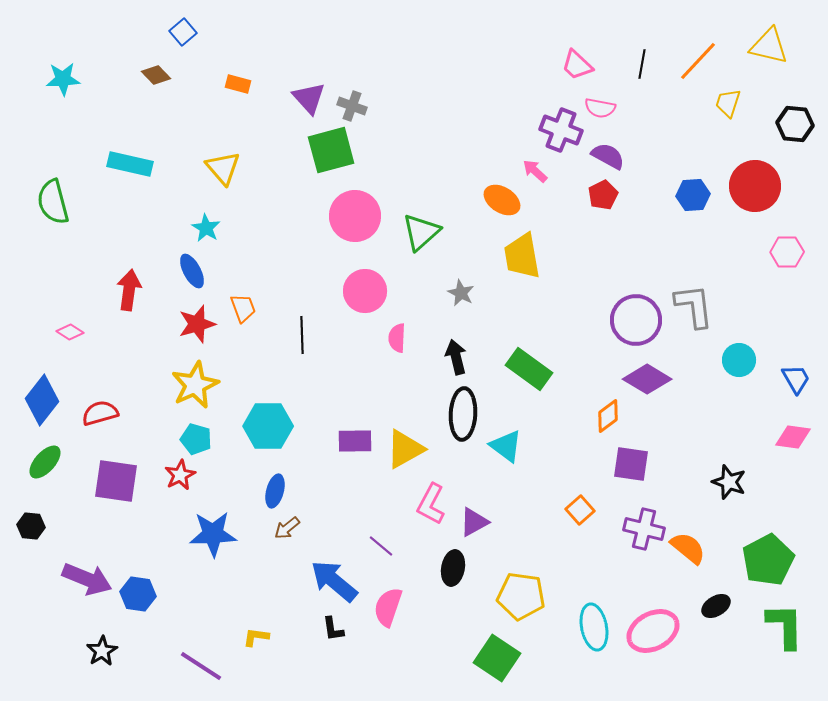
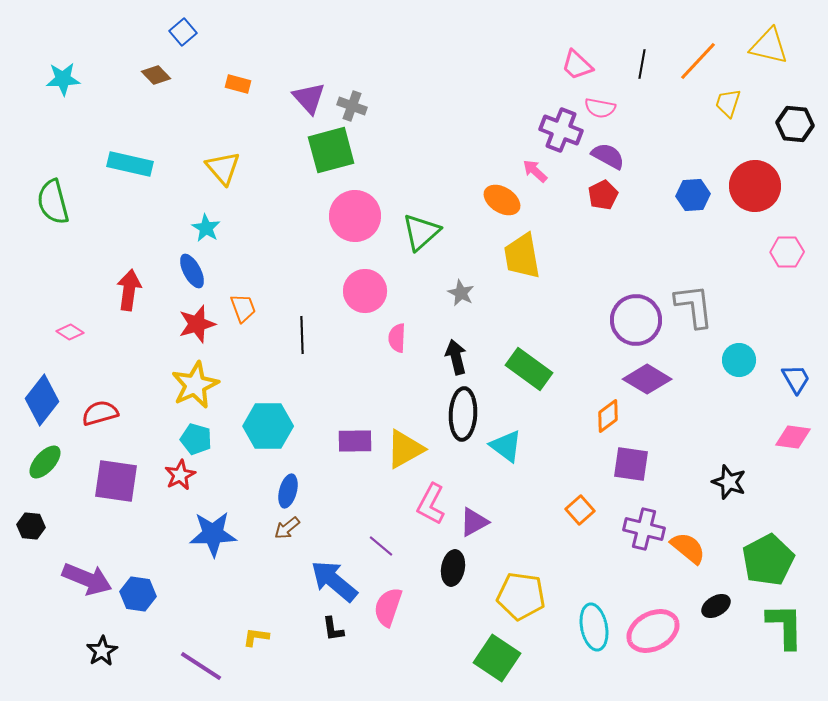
blue ellipse at (275, 491): moved 13 px right
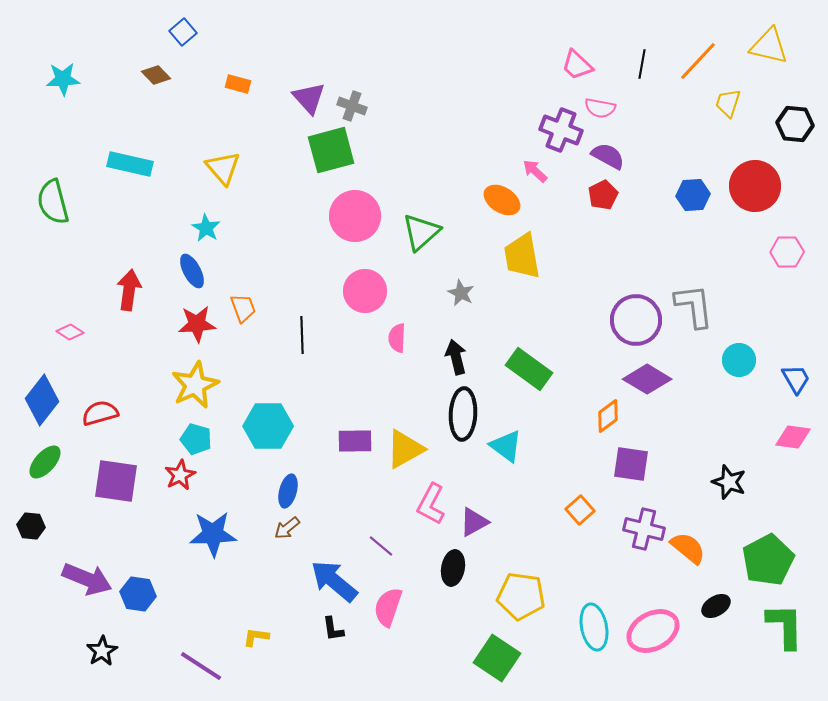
red star at (197, 324): rotated 12 degrees clockwise
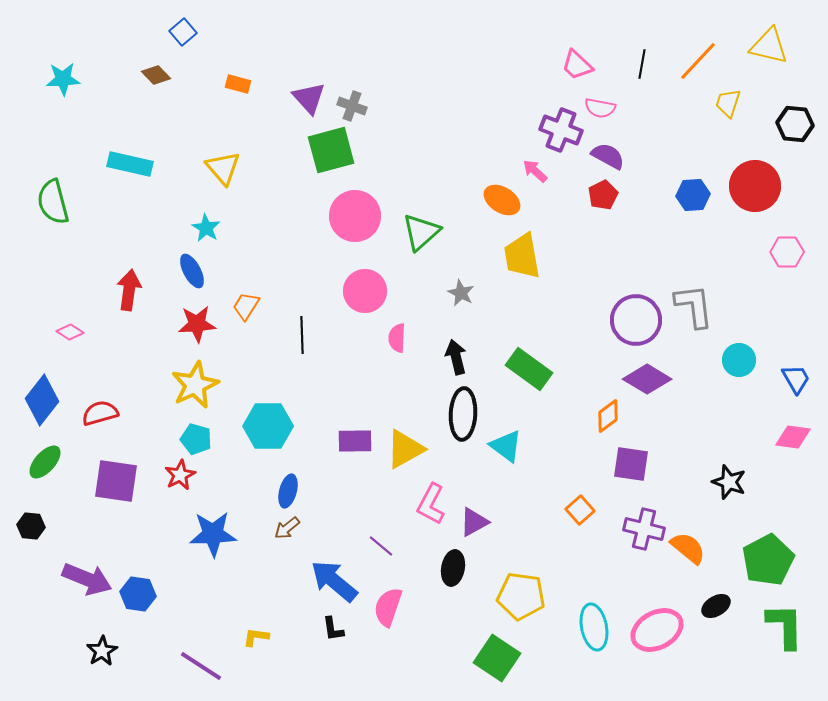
orange trapezoid at (243, 308): moved 3 px right, 2 px up; rotated 128 degrees counterclockwise
pink ellipse at (653, 631): moved 4 px right, 1 px up
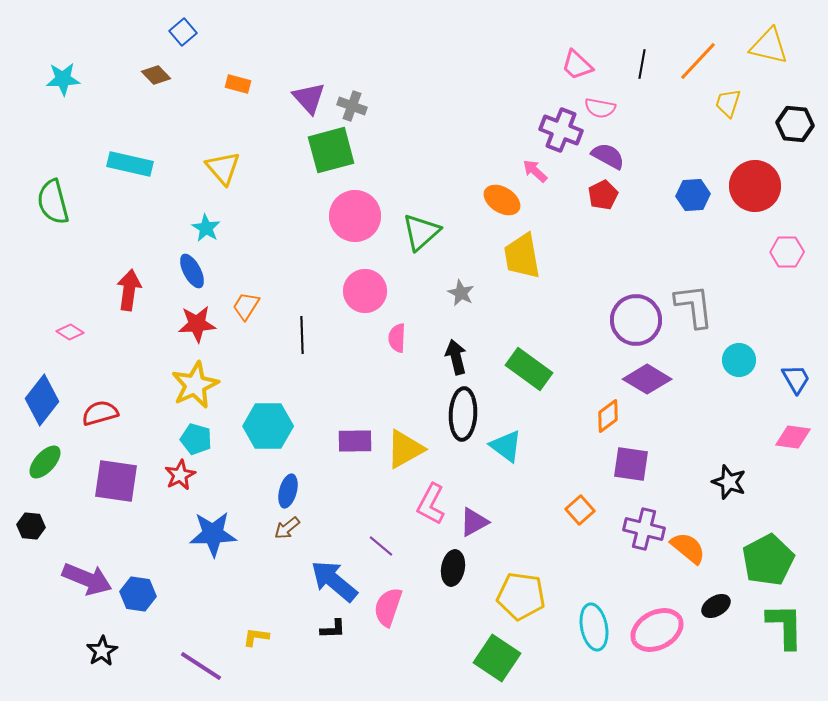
black L-shape at (333, 629): rotated 84 degrees counterclockwise
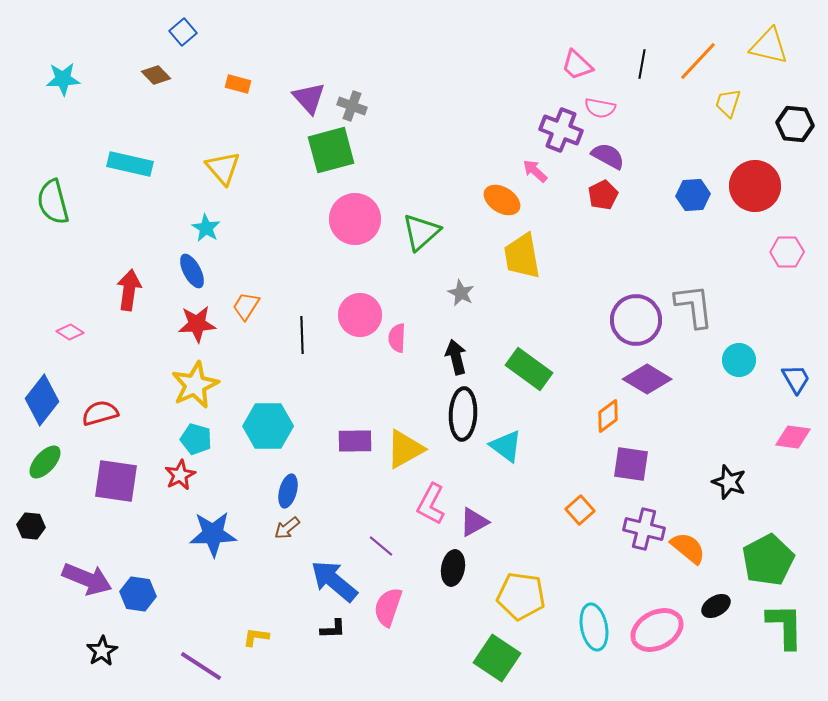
pink circle at (355, 216): moved 3 px down
pink circle at (365, 291): moved 5 px left, 24 px down
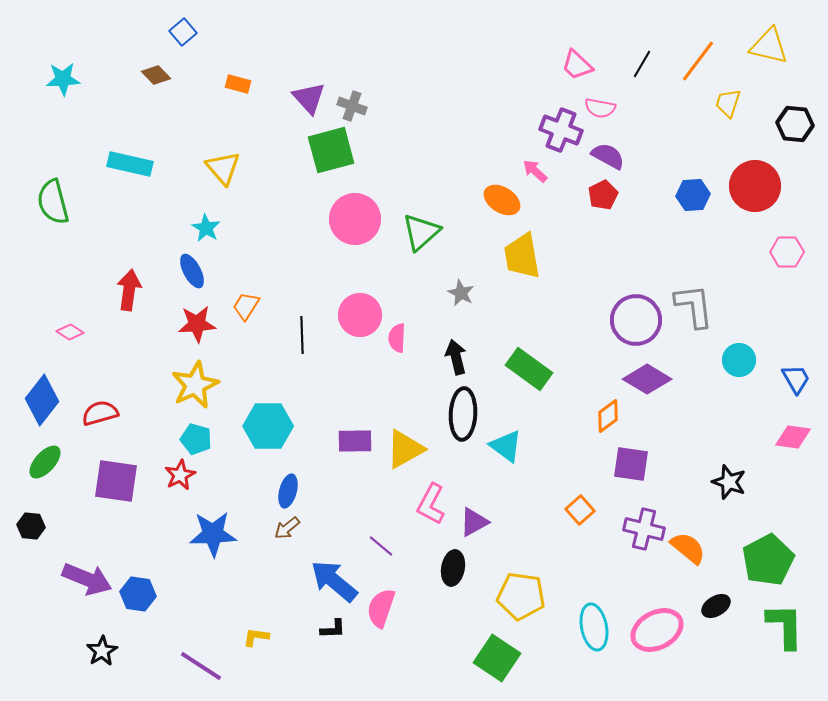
orange line at (698, 61): rotated 6 degrees counterclockwise
black line at (642, 64): rotated 20 degrees clockwise
pink semicircle at (388, 607): moved 7 px left, 1 px down
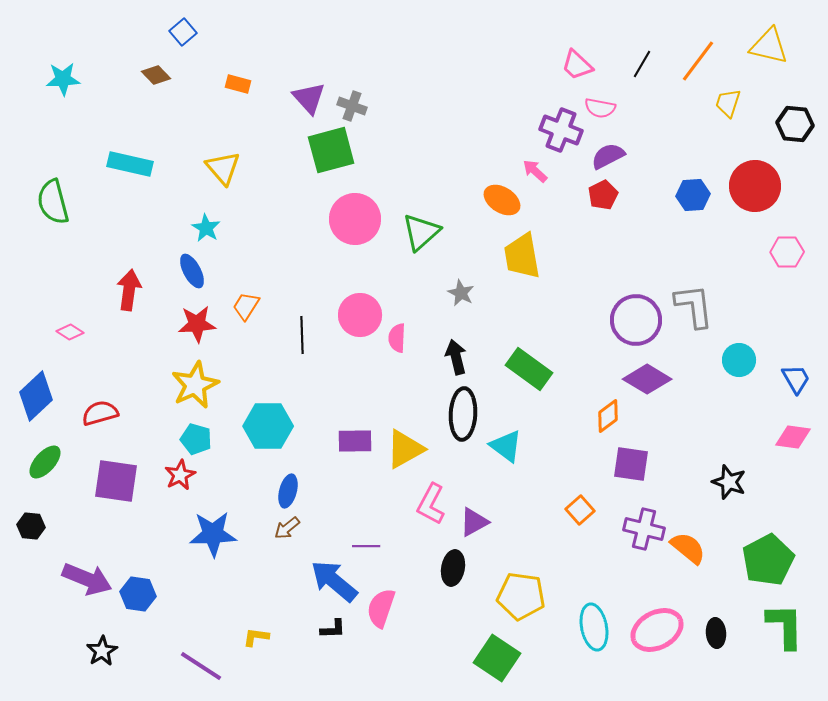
purple semicircle at (608, 156): rotated 56 degrees counterclockwise
blue diamond at (42, 400): moved 6 px left, 4 px up; rotated 9 degrees clockwise
purple line at (381, 546): moved 15 px left; rotated 40 degrees counterclockwise
black ellipse at (716, 606): moved 27 px down; rotated 64 degrees counterclockwise
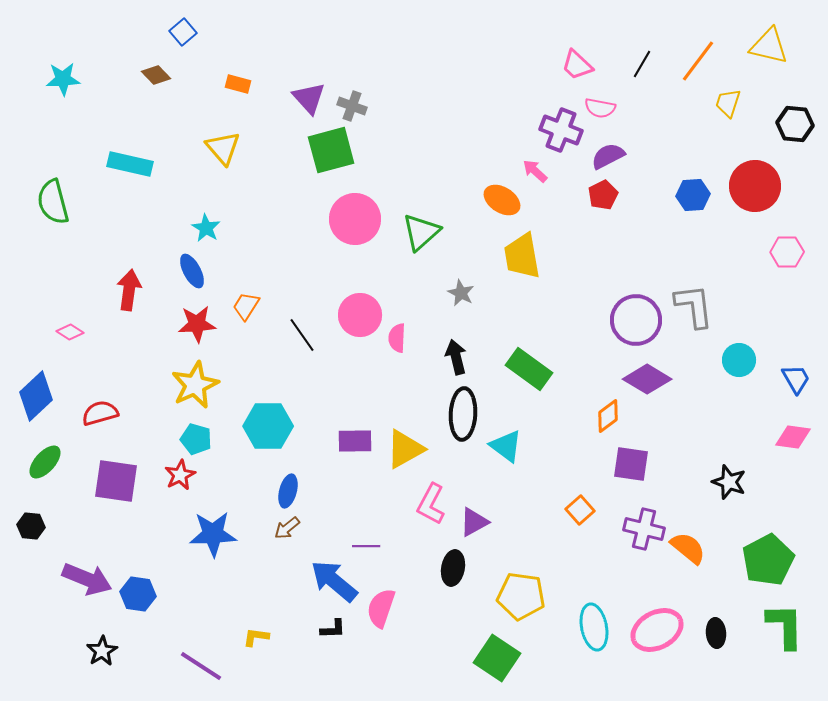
yellow triangle at (223, 168): moved 20 px up
black line at (302, 335): rotated 33 degrees counterclockwise
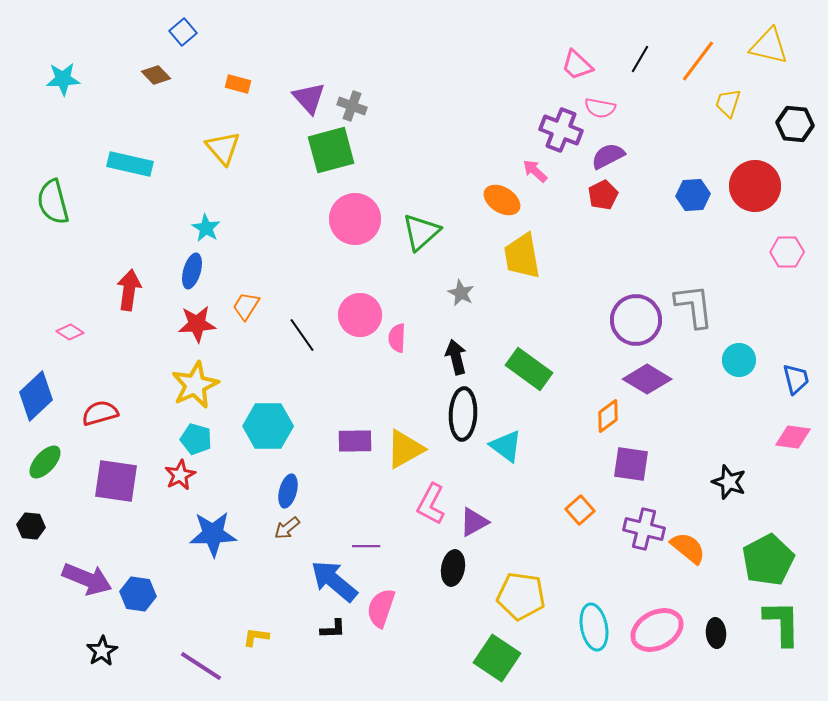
black line at (642, 64): moved 2 px left, 5 px up
blue ellipse at (192, 271): rotated 44 degrees clockwise
blue trapezoid at (796, 379): rotated 16 degrees clockwise
green L-shape at (785, 626): moved 3 px left, 3 px up
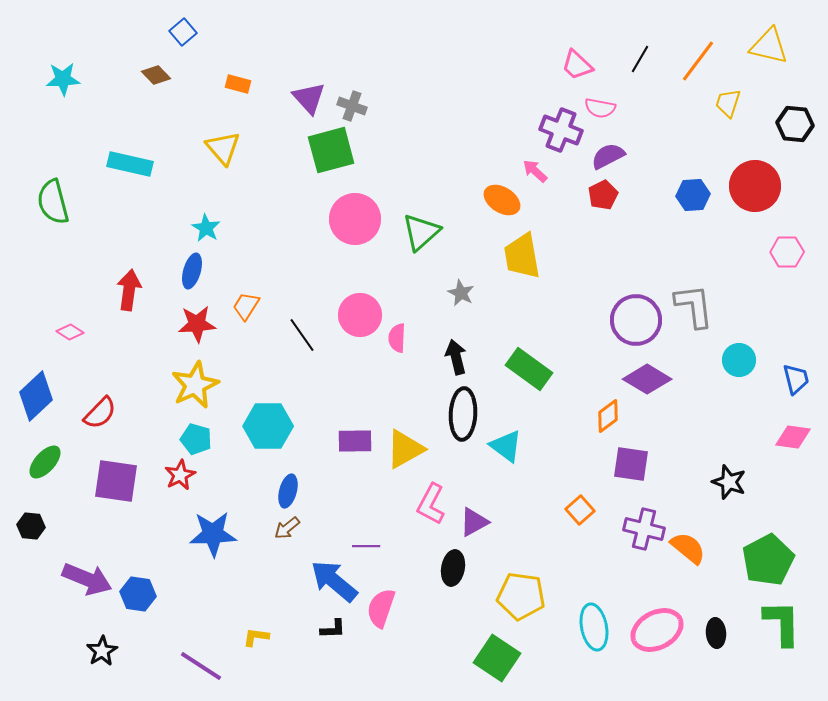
red semicircle at (100, 413): rotated 150 degrees clockwise
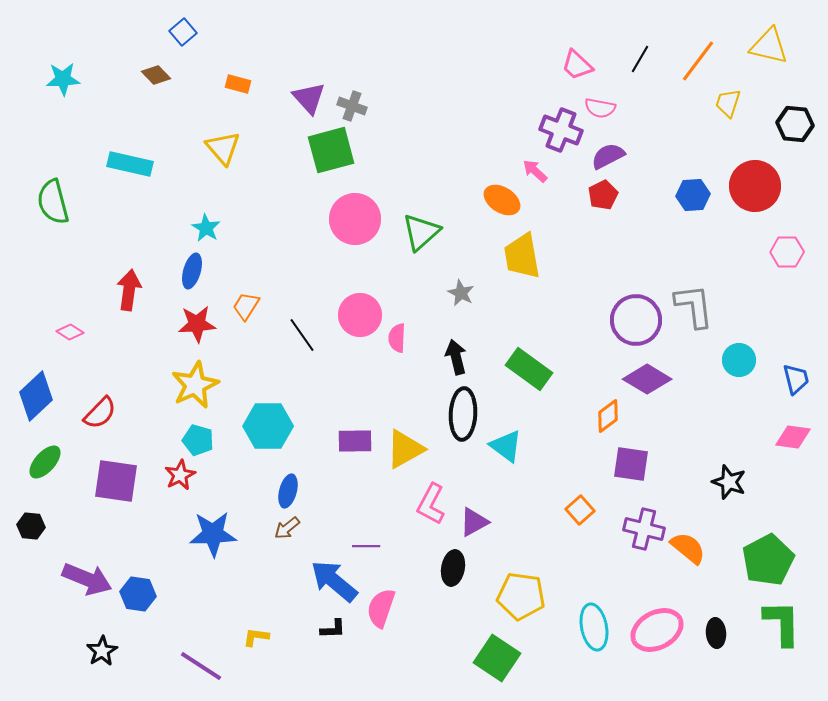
cyan pentagon at (196, 439): moved 2 px right, 1 px down
